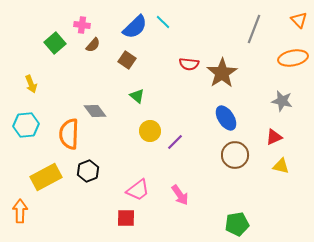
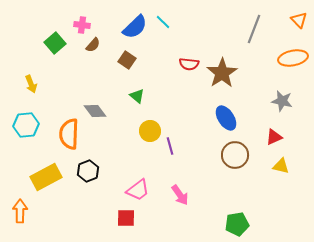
purple line: moved 5 px left, 4 px down; rotated 60 degrees counterclockwise
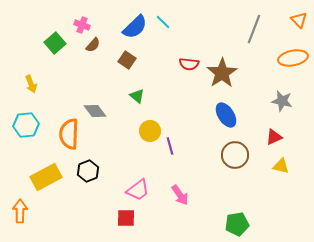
pink cross: rotated 14 degrees clockwise
blue ellipse: moved 3 px up
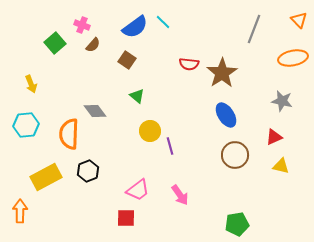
blue semicircle: rotated 8 degrees clockwise
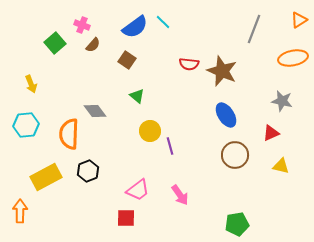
orange triangle: rotated 42 degrees clockwise
brown star: moved 2 px up; rotated 16 degrees counterclockwise
red triangle: moved 3 px left, 4 px up
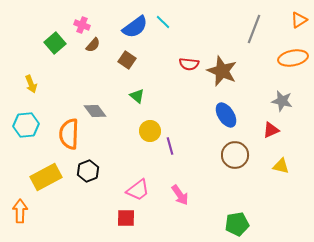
red triangle: moved 3 px up
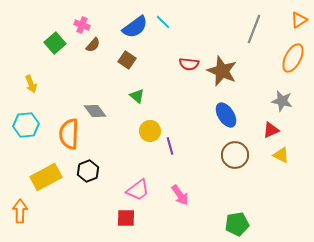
orange ellipse: rotated 52 degrees counterclockwise
yellow triangle: moved 11 px up; rotated 12 degrees clockwise
